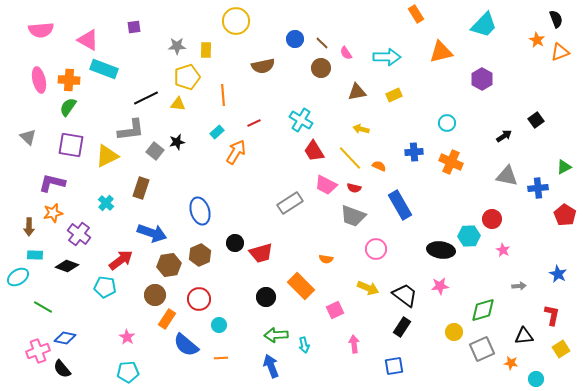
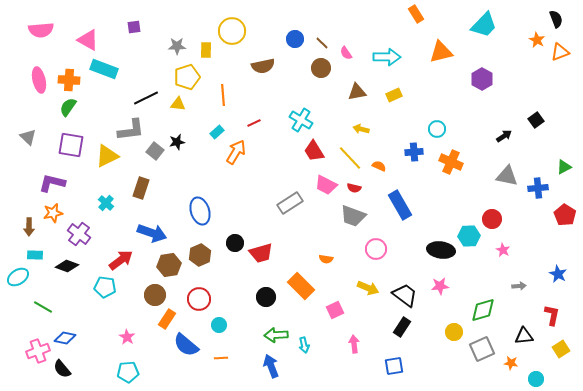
yellow circle at (236, 21): moved 4 px left, 10 px down
cyan circle at (447, 123): moved 10 px left, 6 px down
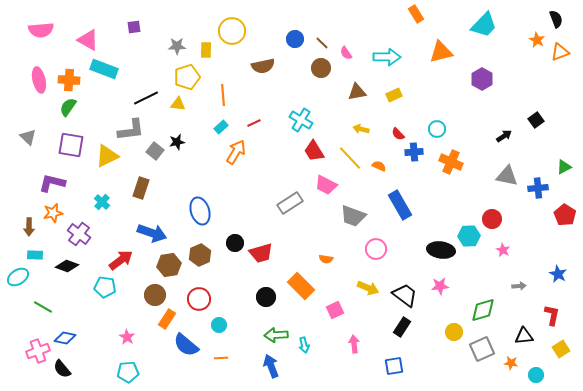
cyan rectangle at (217, 132): moved 4 px right, 5 px up
red semicircle at (354, 188): moved 44 px right, 54 px up; rotated 32 degrees clockwise
cyan cross at (106, 203): moved 4 px left, 1 px up
cyan circle at (536, 379): moved 4 px up
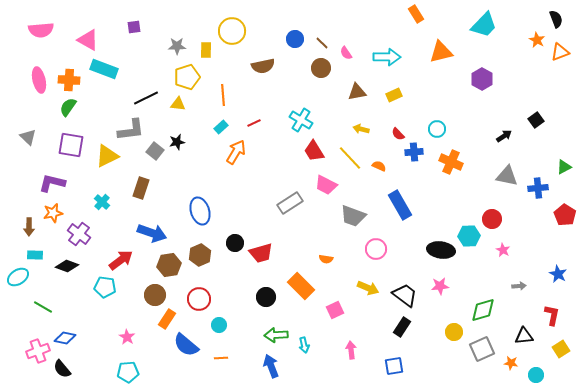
pink arrow at (354, 344): moved 3 px left, 6 px down
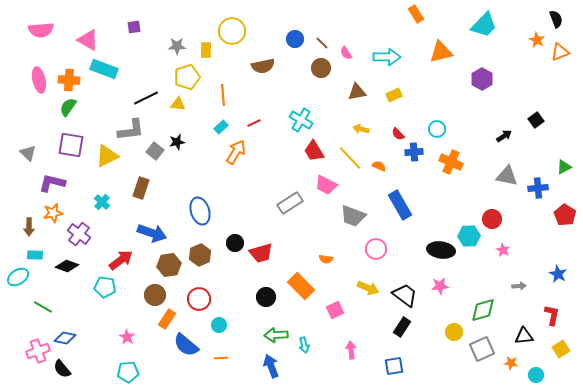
gray triangle at (28, 137): moved 16 px down
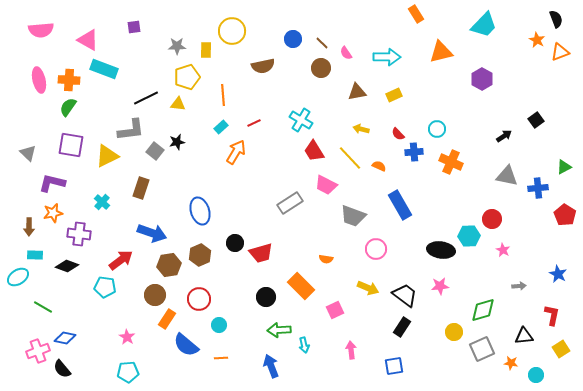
blue circle at (295, 39): moved 2 px left
purple cross at (79, 234): rotated 30 degrees counterclockwise
green arrow at (276, 335): moved 3 px right, 5 px up
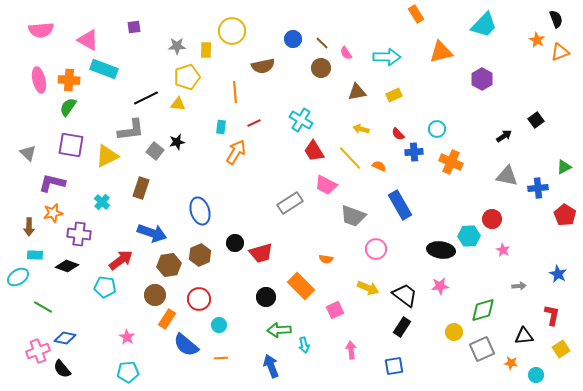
orange line at (223, 95): moved 12 px right, 3 px up
cyan rectangle at (221, 127): rotated 40 degrees counterclockwise
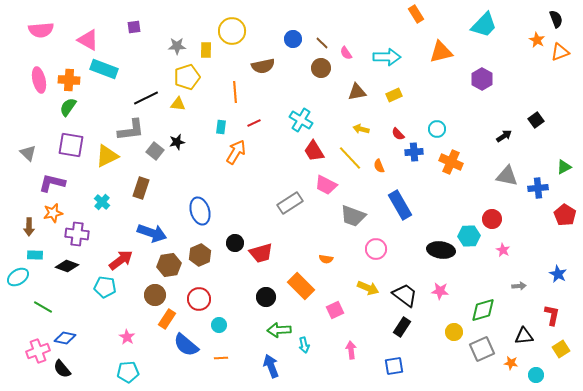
orange semicircle at (379, 166): rotated 136 degrees counterclockwise
purple cross at (79, 234): moved 2 px left
pink star at (440, 286): moved 5 px down; rotated 12 degrees clockwise
